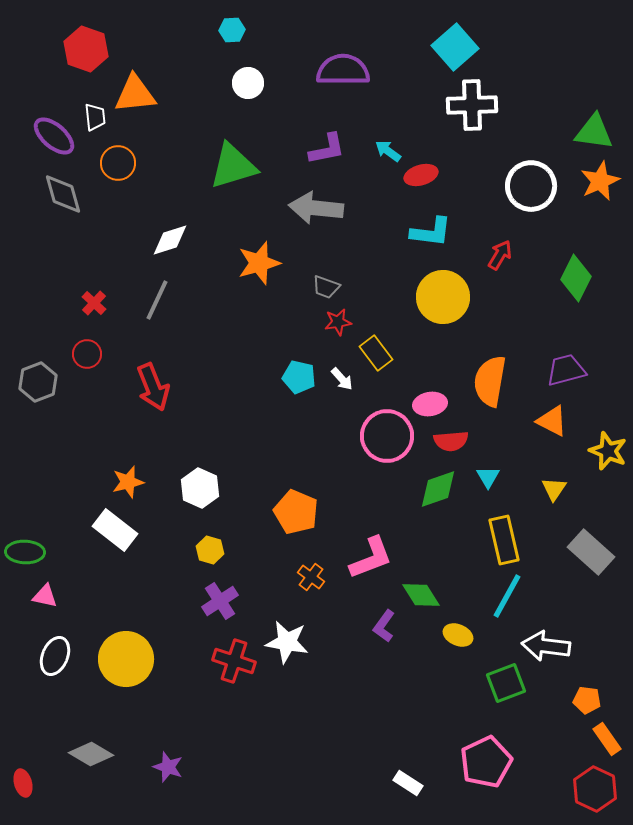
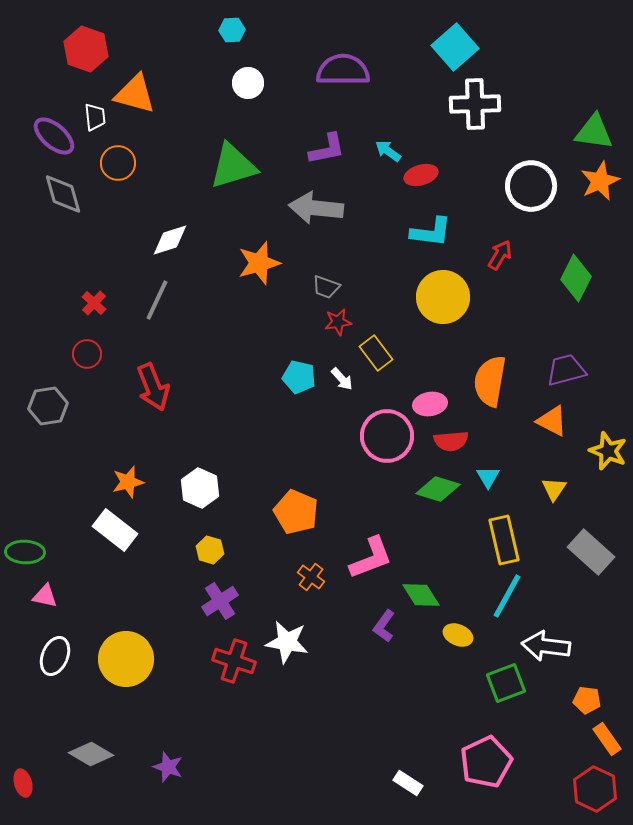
orange triangle at (135, 94): rotated 21 degrees clockwise
white cross at (472, 105): moved 3 px right, 1 px up
gray hexagon at (38, 382): moved 10 px right, 24 px down; rotated 12 degrees clockwise
green diamond at (438, 489): rotated 36 degrees clockwise
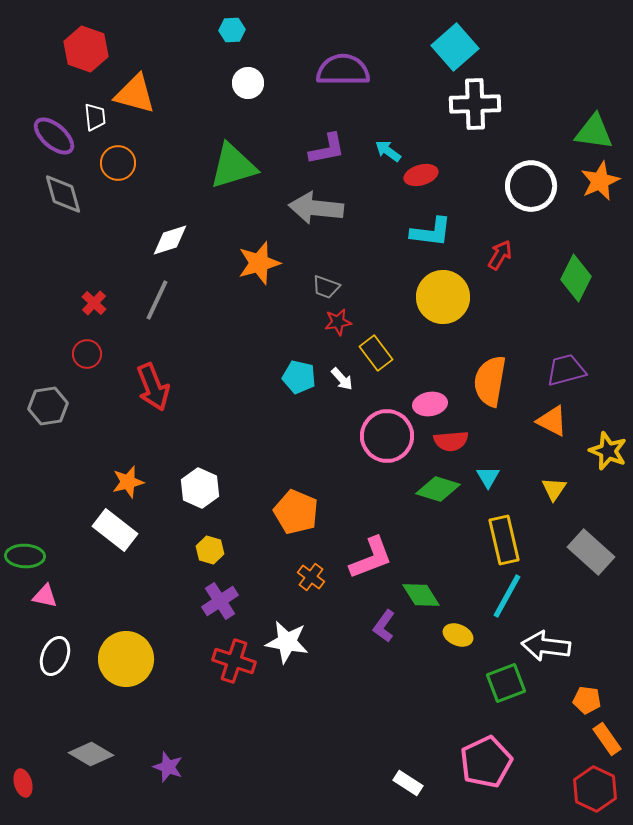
green ellipse at (25, 552): moved 4 px down
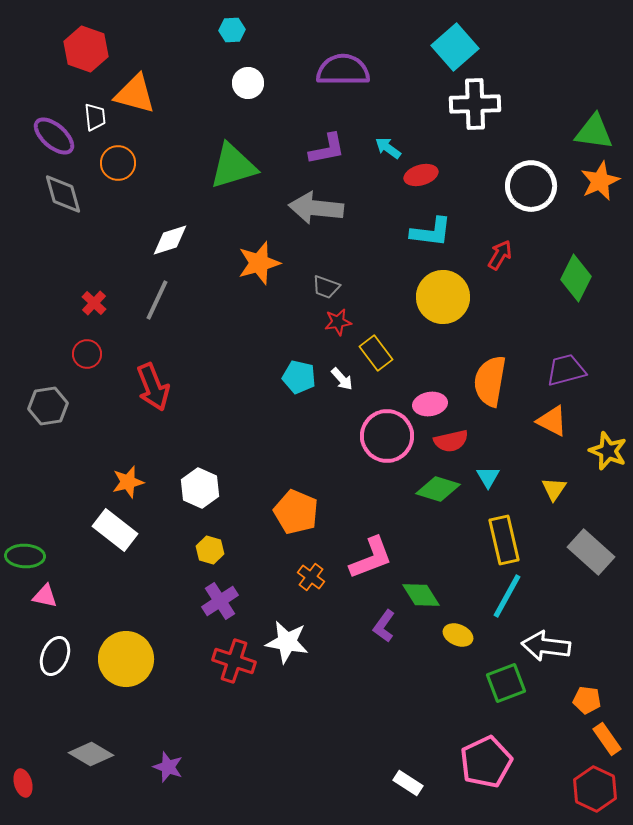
cyan arrow at (388, 151): moved 3 px up
red semicircle at (451, 441): rotated 8 degrees counterclockwise
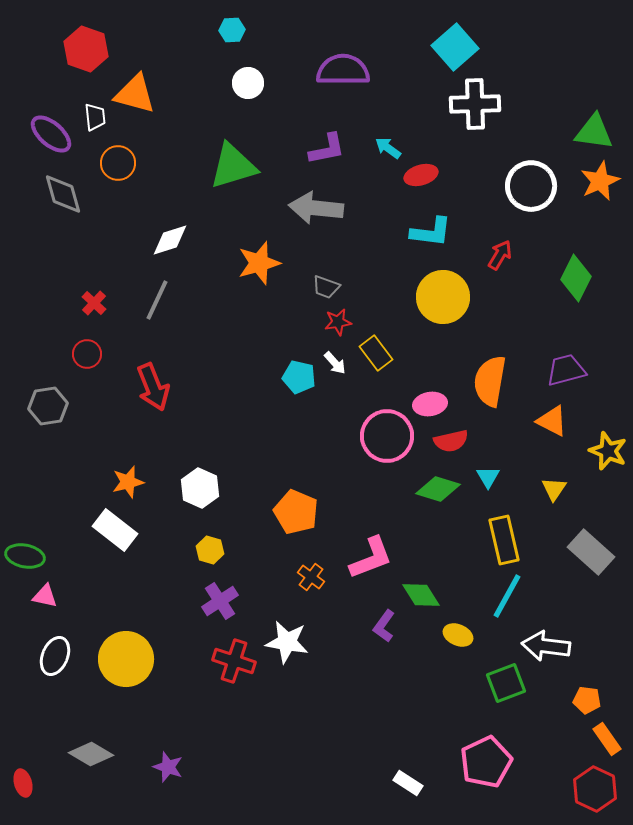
purple ellipse at (54, 136): moved 3 px left, 2 px up
white arrow at (342, 379): moved 7 px left, 16 px up
green ellipse at (25, 556): rotated 9 degrees clockwise
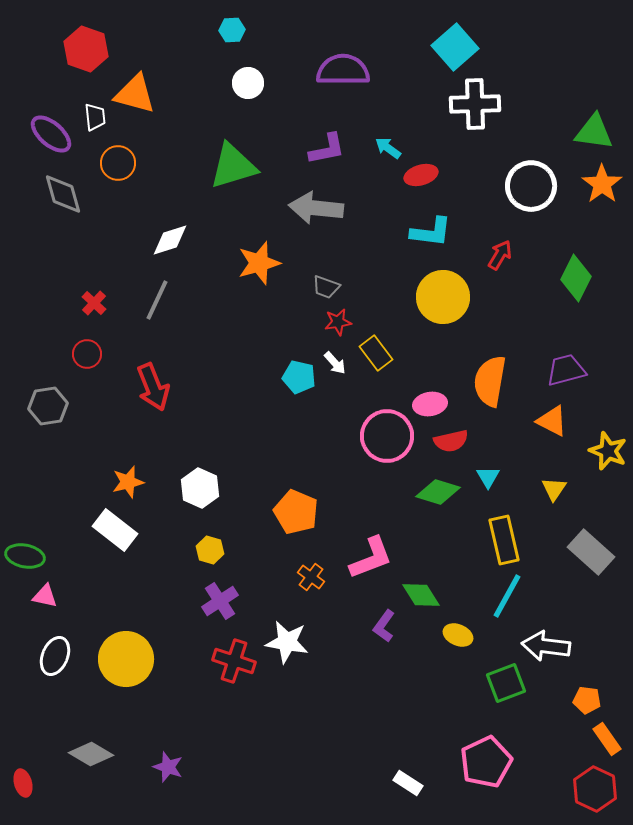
orange star at (600, 181): moved 2 px right, 3 px down; rotated 12 degrees counterclockwise
green diamond at (438, 489): moved 3 px down
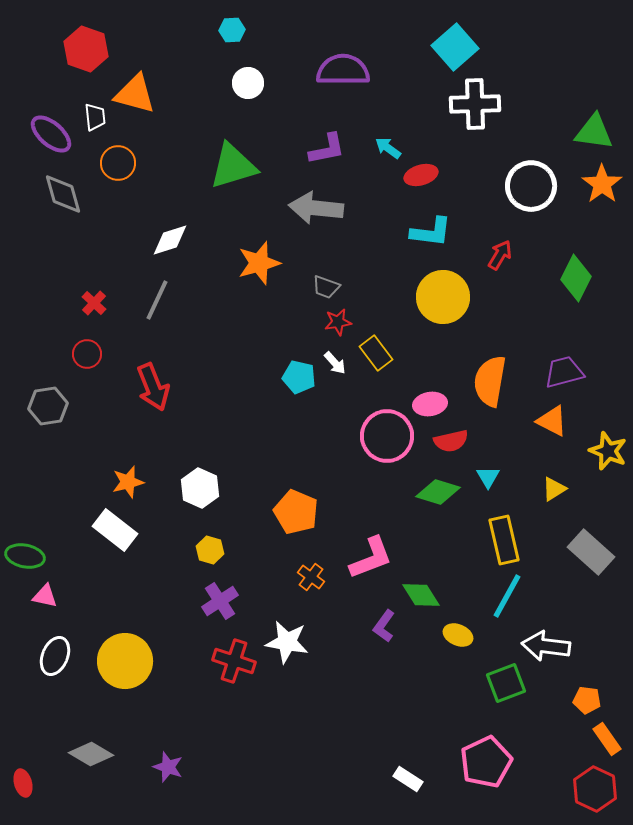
purple trapezoid at (566, 370): moved 2 px left, 2 px down
yellow triangle at (554, 489): rotated 24 degrees clockwise
yellow circle at (126, 659): moved 1 px left, 2 px down
white rectangle at (408, 783): moved 4 px up
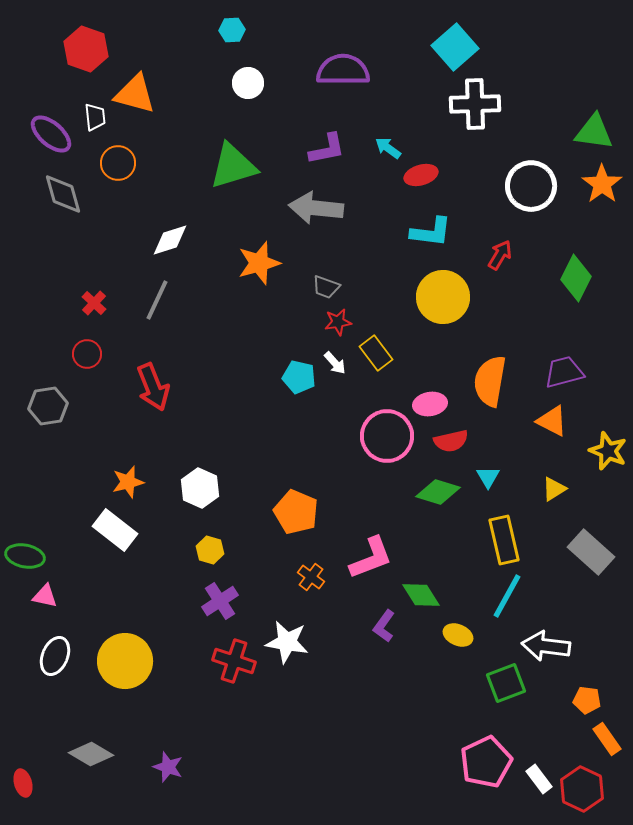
white rectangle at (408, 779): moved 131 px right; rotated 20 degrees clockwise
red hexagon at (595, 789): moved 13 px left
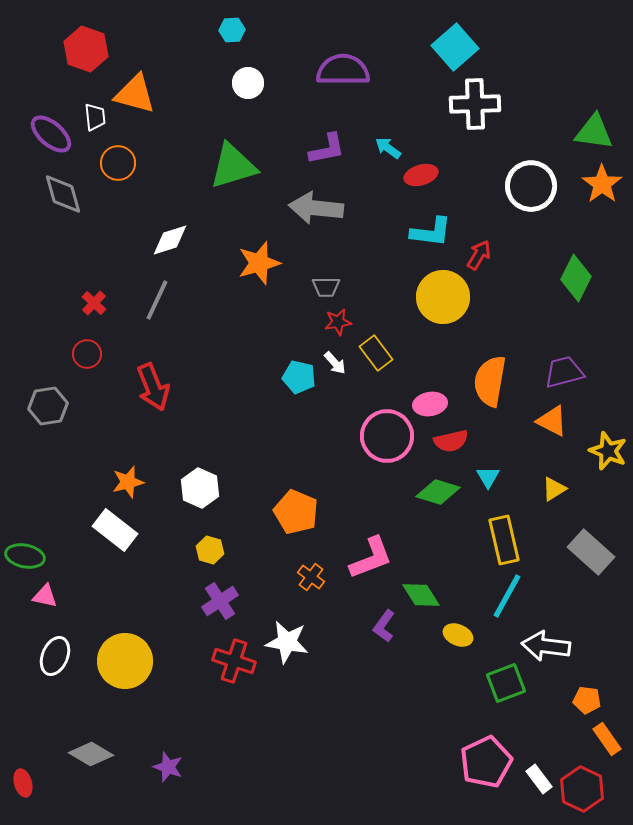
red arrow at (500, 255): moved 21 px left
gray trapezoid at (326, 287): rotated 20 degrees counterclockwise
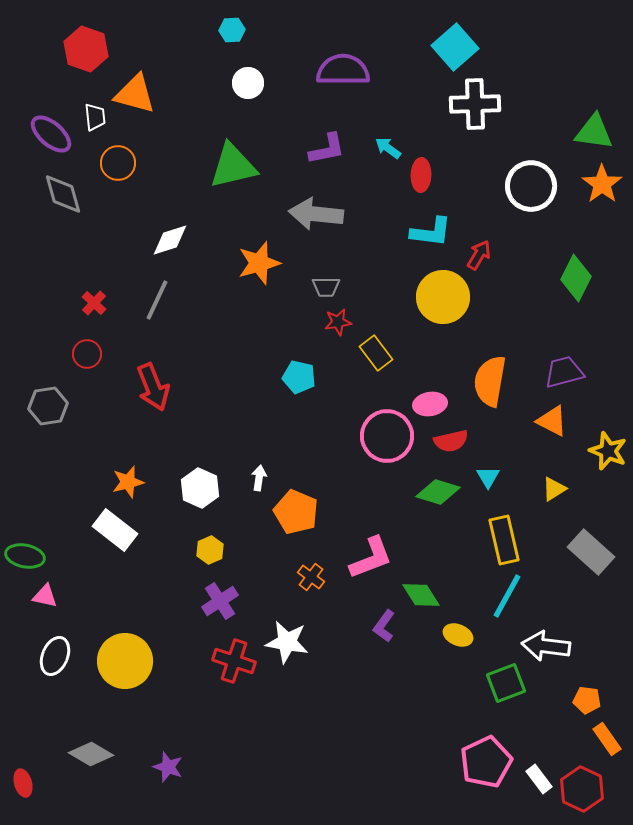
green triangle at (233, 166): rotated 4 degrees clockwise
red ellipse at (421, 175): rotated 72 degrees counterclockwise
gray arrow at (316, 208): moved 6 px down
white arrow at (335, 363): moved 76 px left, 115 px down; rotated 130 degrees counterclockwise
yellow hexagon at (210, 550): rotated 20 degrees clockwise
